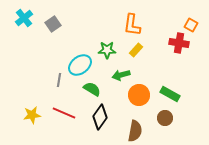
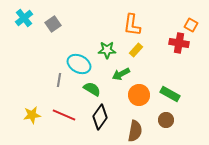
cyan ellipse: moved 1 px left, 1 px up; rotated 65 degrees clockwise
green arrow: moved 1 px up; rotated 12 degrees counterclockwise
red line: moved 2 px down
brown circle: moved 1 px right, 2 px down
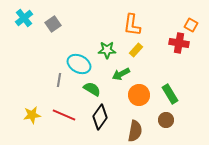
green rectangle: rotated 30 degrees clockwise
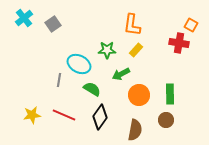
green rectangle: rotated 30 degrees clockwise
brown semicircle: moved 1 px up
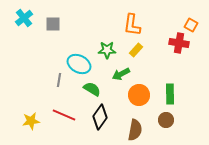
gray square: rotated 35 degrees clockwise
yellow star: moved 1 px left, 6 px down
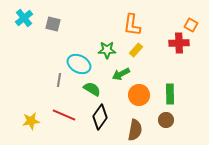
gray square: rotated 14 degrees clockwise
red cross: rotated 12 degrees counterclockwise
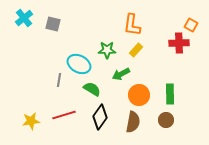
red line: rotated 40 degrees counterclockwise
brown semicircle: moved 2 px left, 8 px up
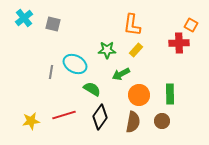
cyan ellipse: moved 4 px left
gray line: moved 8 px left, 8 px up
brown circle: moved 4 px left, 1 px down
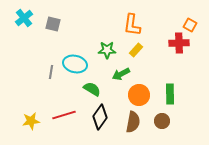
orange square: moved 1 px left
cyan ellipse: rotated 15 degrees counterclockwise
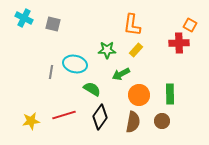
cyan cross: rotated 24 degrees counterclockwise
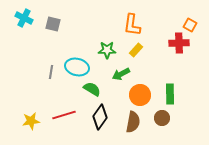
cyan ellipse: moved 2 px right, 3 px down
orange circle: moved 1 px right
brown circle: moved 3 px up
